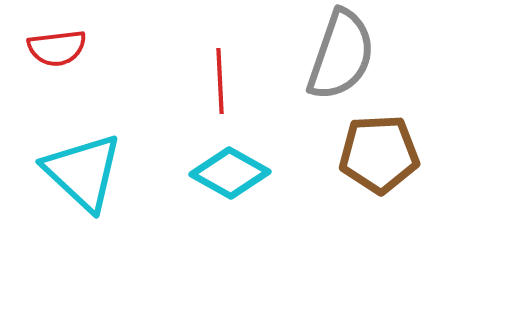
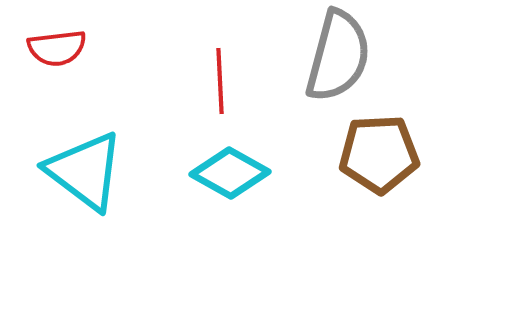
gray semicircle: moved 3 px left, 1 px down; rotated 4 degrees counterclockwise
cyan triangle: moved 2 px right, 1 px up; rotated 6 degrees counterclockwise
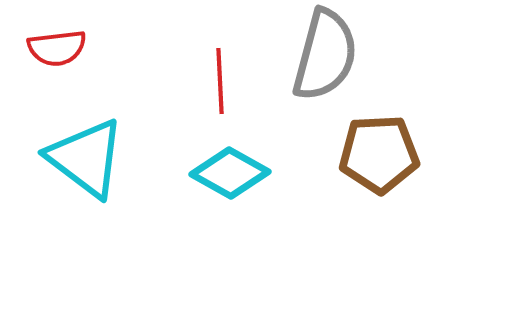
gray semicircle: moved 13 px left, 1 px up
cyan triangle: moved 1 px right, 13 px up
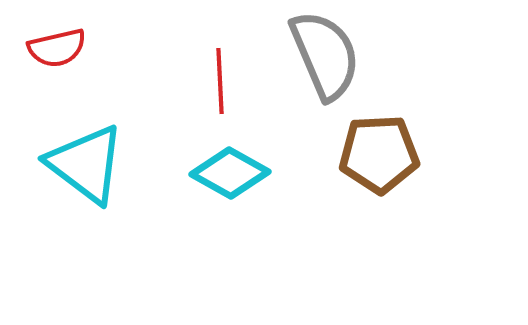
red semicircle: rotated 6 degrees counterclockwise
gray semicircle: rotated 38 degrees counterclockwise
cyan triangle: moved 6 px down
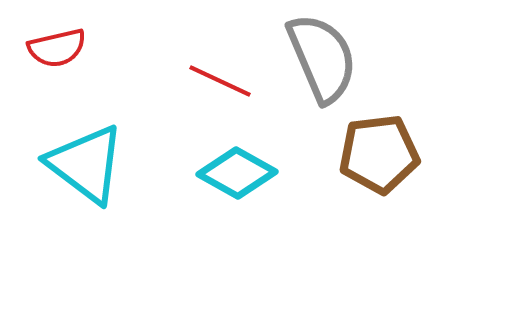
gray semicircle: moved 3 px left, 3 px down
red line: rotated 62 degrees counterclockwise
brown pentagon: rotated 4 degrees counterclockwise
cyan diamond: moved 7 px right
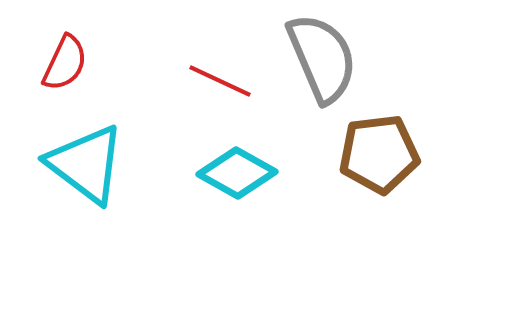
red semicircle: moved 8 px right, 15 px down; rotated 52 degrees counterclockwise
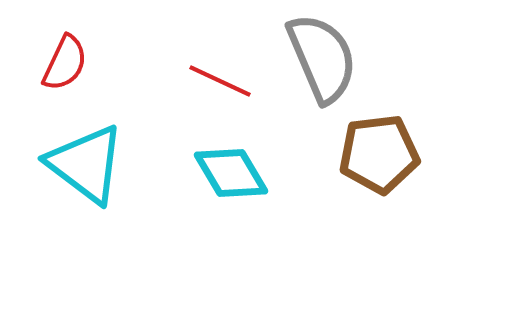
cyan diamond: moved 6 px left; rotated 30 degrees clockwise
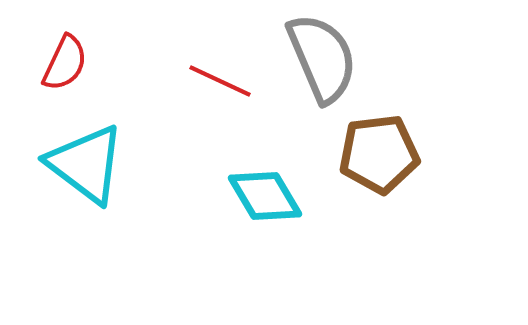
cyan diamond: moved 34 px right, 23 px down
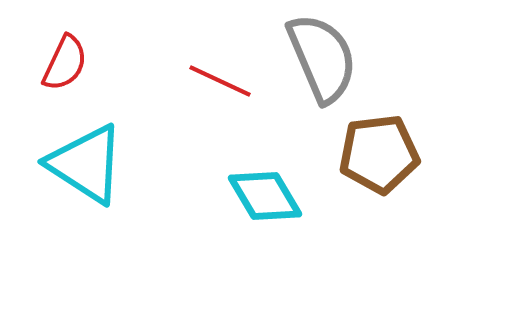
cyan triangle: rotated 4 degrees counterclockwise
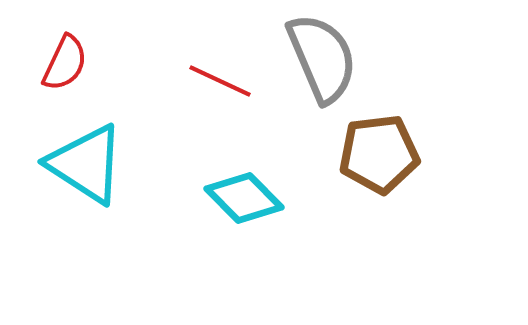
cyan diamond: moved 21 px left, 2 px down; rotated 14 degrees counterclockwise
